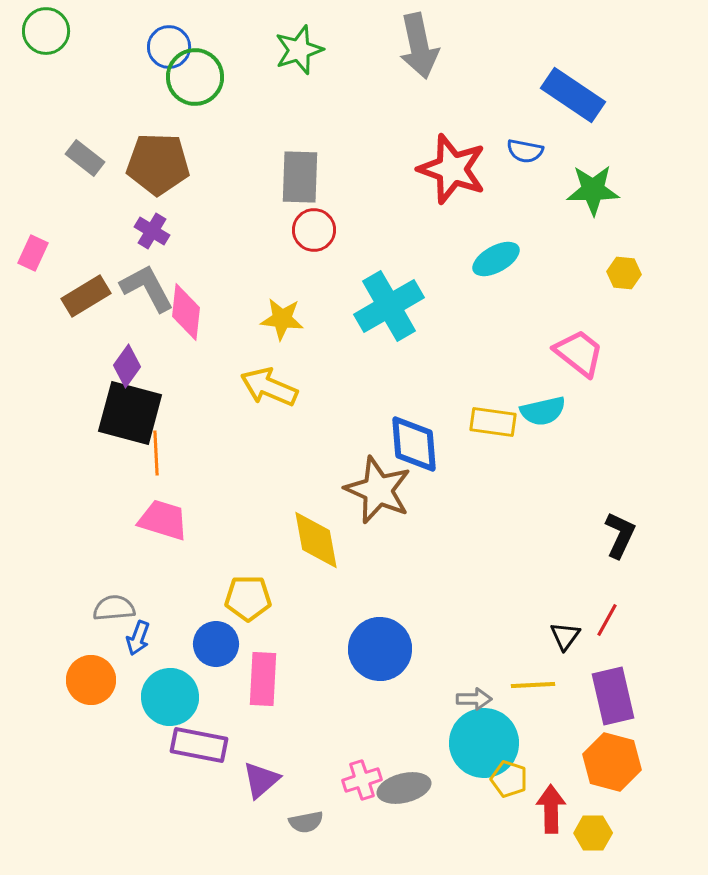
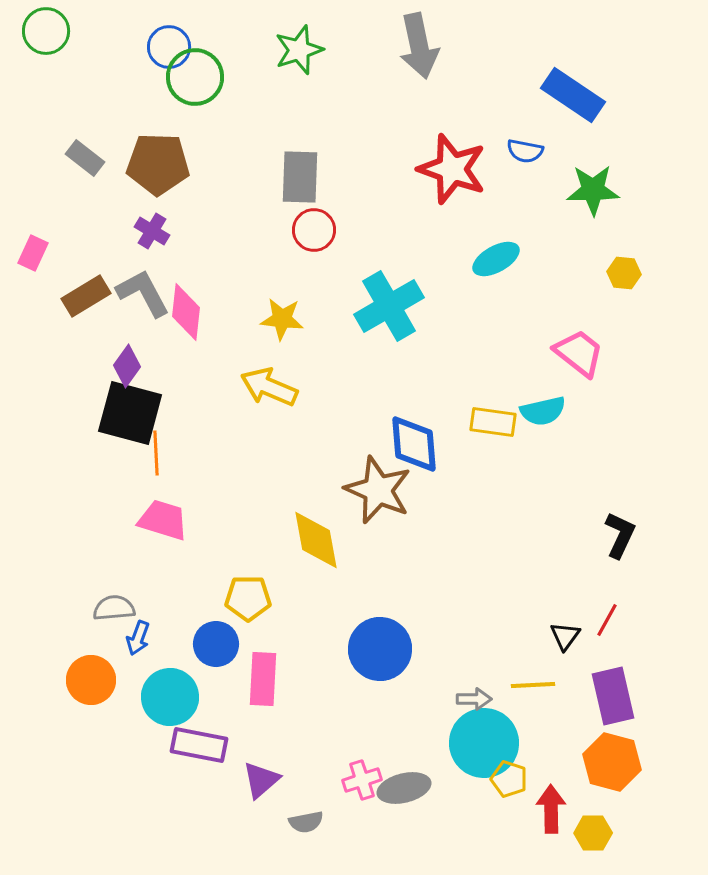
gray L-shape at (147, 288): moved 4 px left, 5 px down
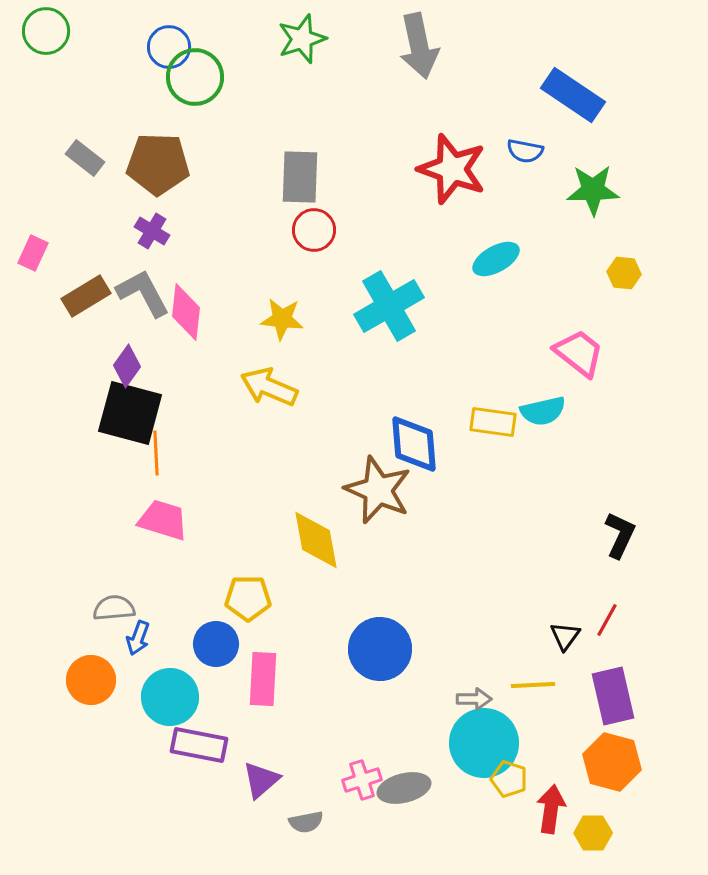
green star at (299, 50): moved 3 px right, 11 px up
red arrow at (551, 809): rotated 9 degrees clockwise
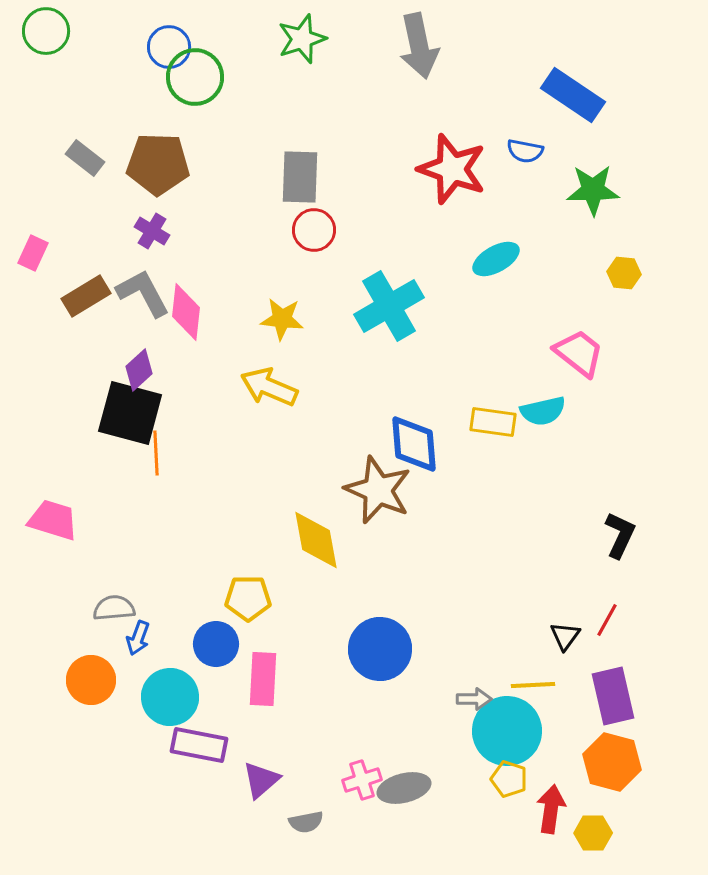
purple diamond at (127, 366): moved 12 px right, 4 px down; rotated 12 degrees clockwise
pink trapezoid at (163, 520): moved 110 px left
cyan circle at (484, 743): moved 23 px right, 12 px up
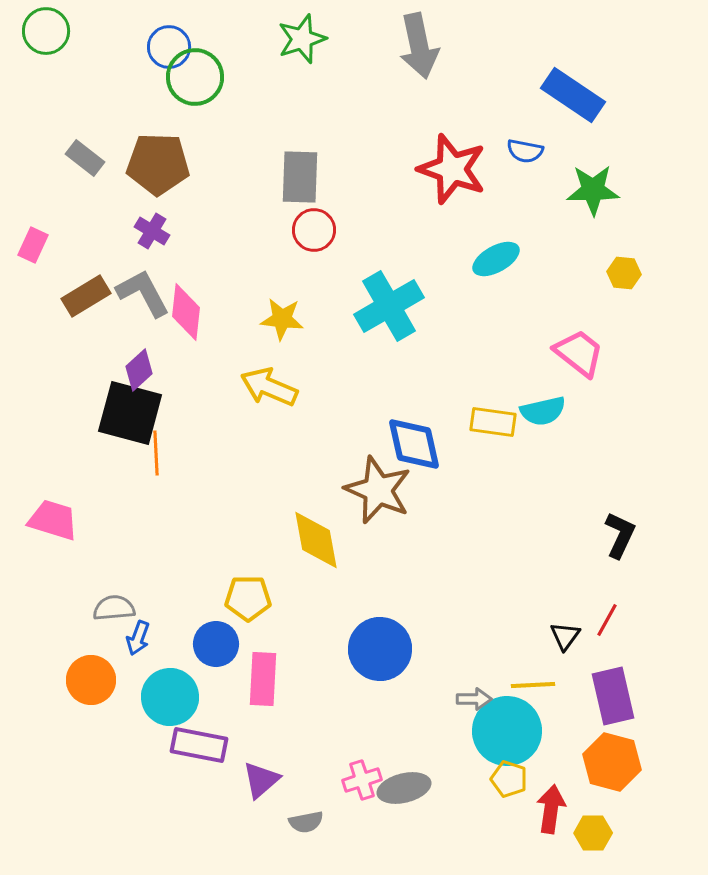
pink rectangle at (33, 253): moved 8 px up
blue diamond at (414, 444): rotated 8 degrees counterclockwise
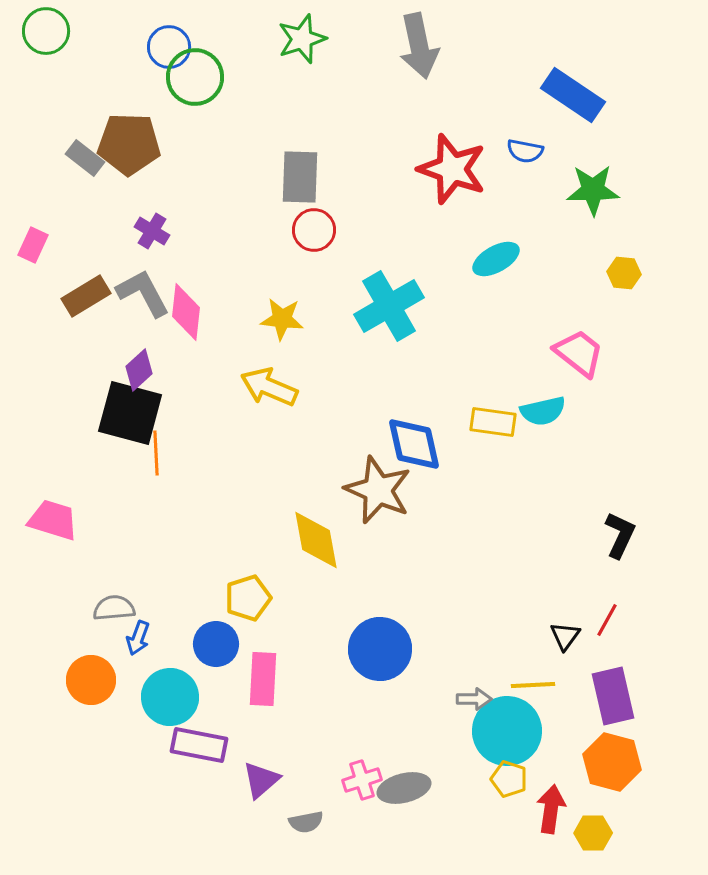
brown pentagon at (158, 164): moved 29 px left, 20 px up
yellow pentagon at (248, 598): rotated 18 degrees counterclockwise
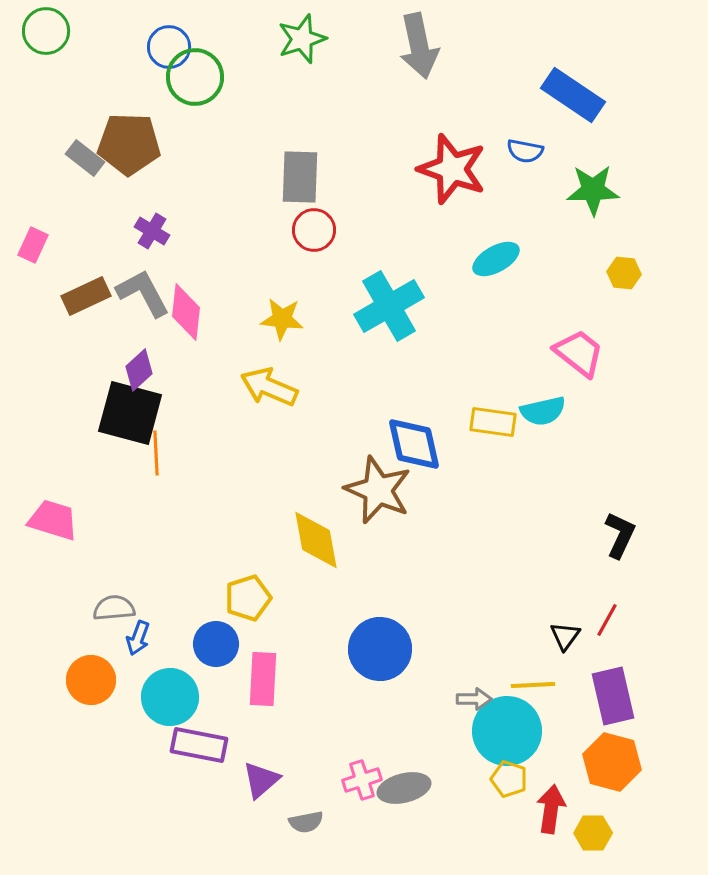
brown rectangle at (86, 296): rotated 6 degrees clockwise
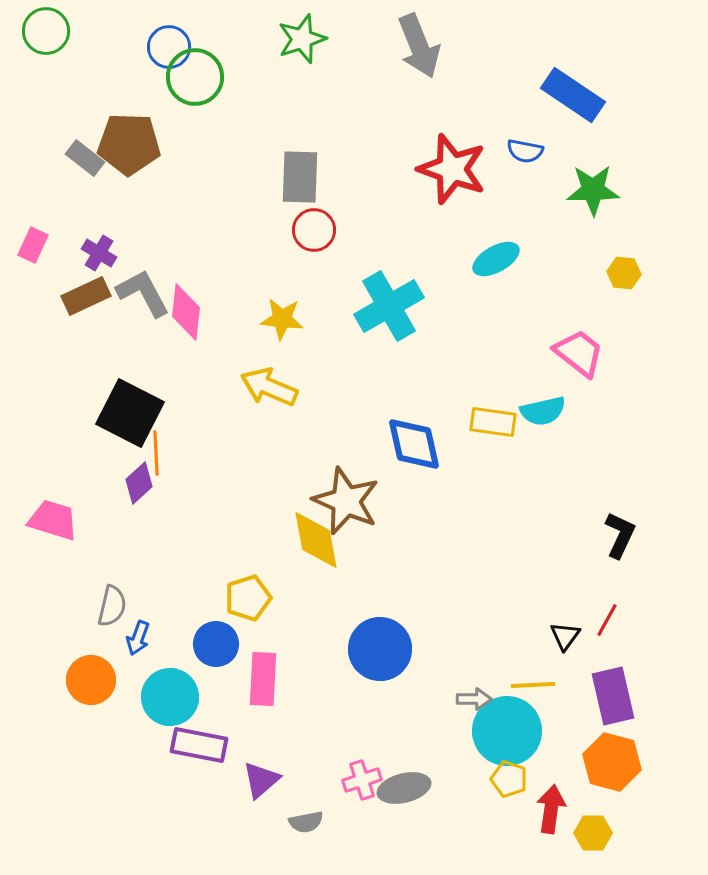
gray arrow at (419, 46): rotated 10 degrees counterclockwise
purple cross at (152, 231): moved 53 px left, 22 px down
purple diamond at (139, 370): moved 113 px down
black square at (130, 413): rotated 12 degrees clockwise
brown star at (378, 490): moved 32 px left, 11 px down
gray semicircle at (114, 608): moved 2 px left, 2 px up; rotated 108 degrees clockwise
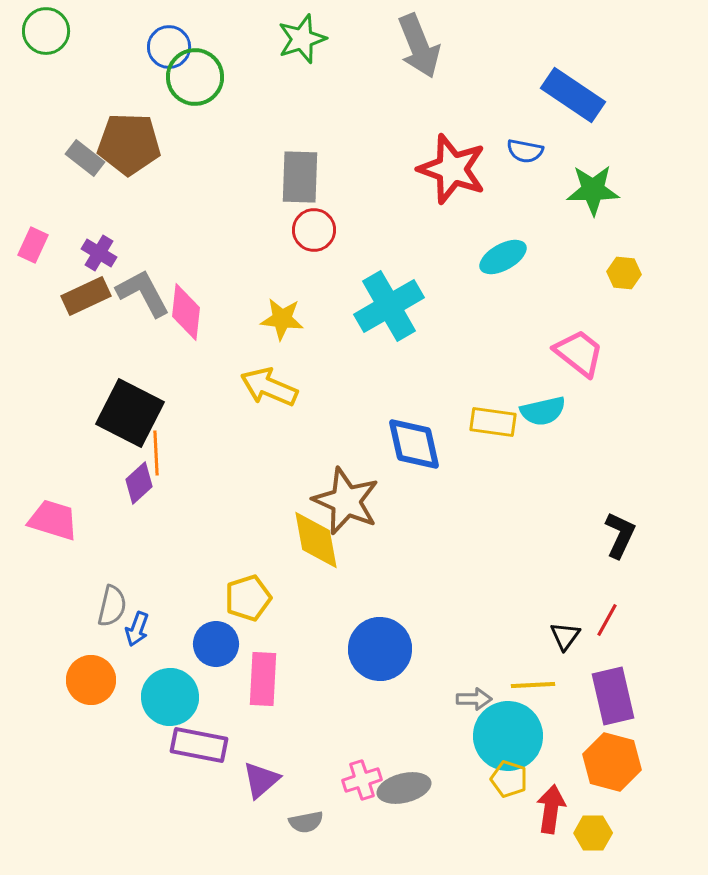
cyan ellipse at (496, 259): moved 7 px right, 2 px up
blue arrow at (138, 638): moved 1 px left, 9 px up
cyan circle at (507, 731): moved 1 px right, 5 px down
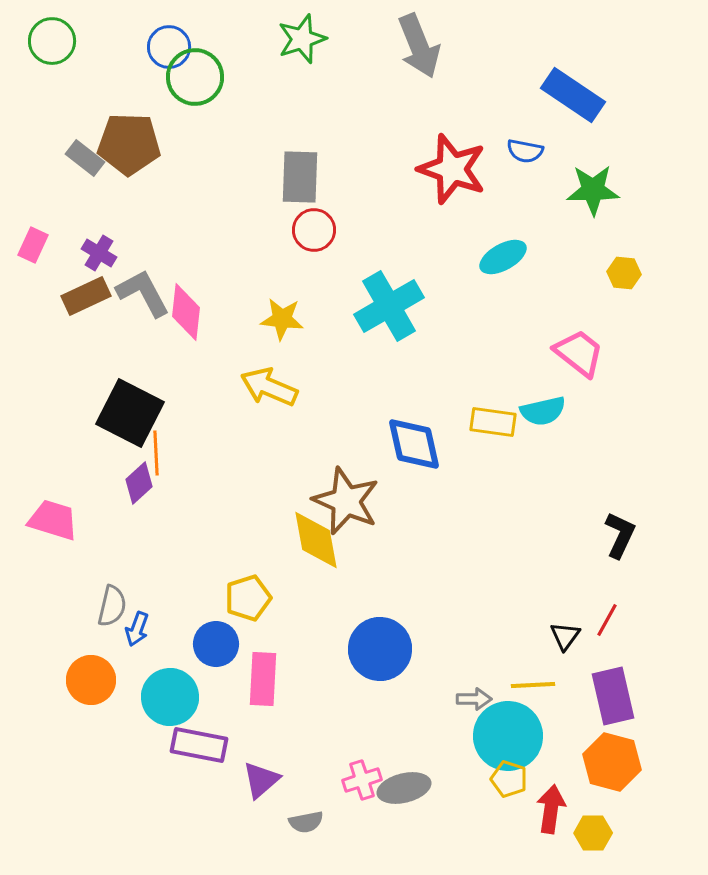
green circle at (46, 31): moved 6 px right, 10 px down
